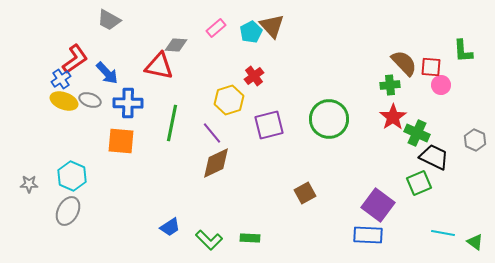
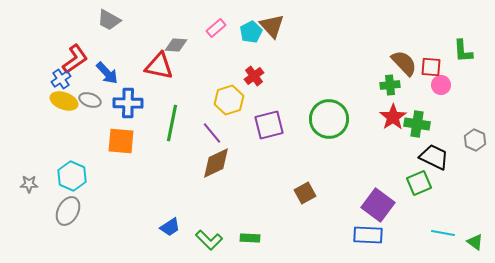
green cross at (417, 133): moved 9 px up; rotated 15 degrees counterclockwise
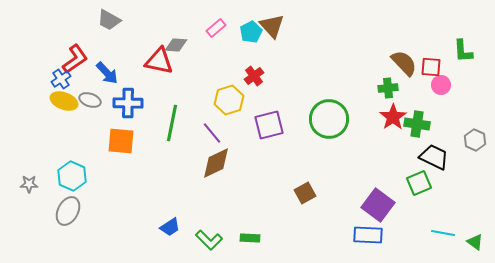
red triangle at (159, 66): moved 5 px up
green cross at (390, 85): moved 2 px left, 3 px down
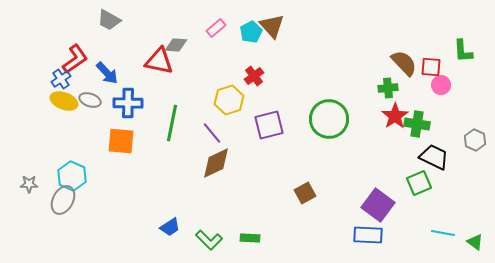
red star at (393, 117): moved 2 px right, 1 px up
gray ellipse at (68, 211): moved 5 px left, 11 px up
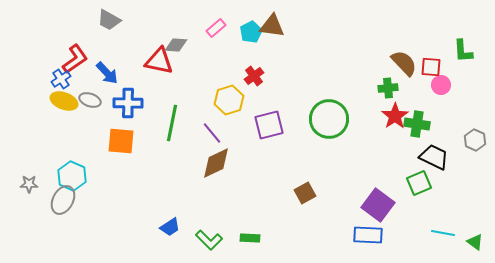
brown triangle at (272, 26): rotated 40 degrees counterclockwise
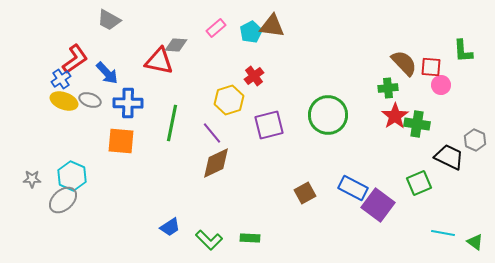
green circle at (329, 119): moved 1 px left, 4 px up
black trapezoid at (434, 157): moved 15 px right
gray star at (29, 184): moved 3 px right, 5 px up
gray ellipse at (63, 200): rotated 20 degrees clockwise
blue rectangle at (368, 235): moved 15 px left, 47 px up; rotated 24 degrees clockwise
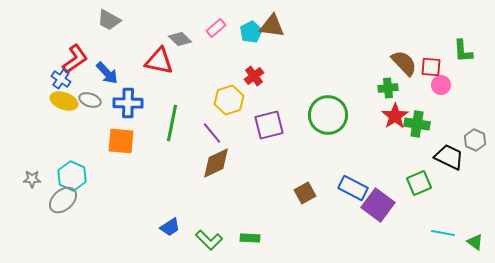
gray diamond at (176, 45): moved 4 px right, 6 px up; rotated 40 degrees clockwise
blue cross at (61, 79): rotated 24 degrees counterclockwise
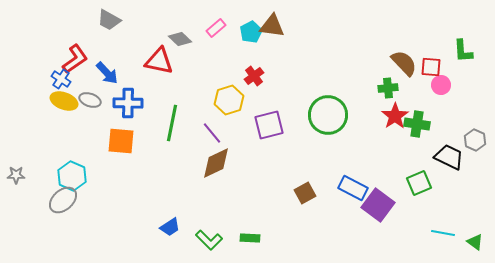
gray star at (32, 179): moved 16 px left, 4 px up
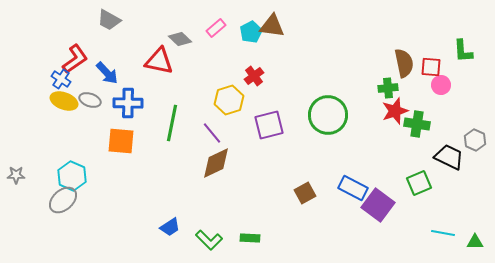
brown semicircle at (404, 63): rotated 32 degrees clockwise
red star at (395, 116): moved 5 px up; rotated 16 degrees clockwise
green triangle at (475, 242): rotated 36 degrees counterclockwise
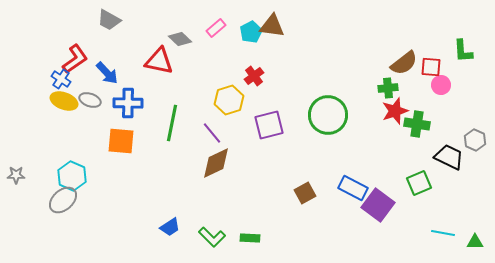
brown semicircle at (404, 63): rotated 64 degrees clockwise
green L-shape at (209, 240): moved 3 px right, 3 px up
